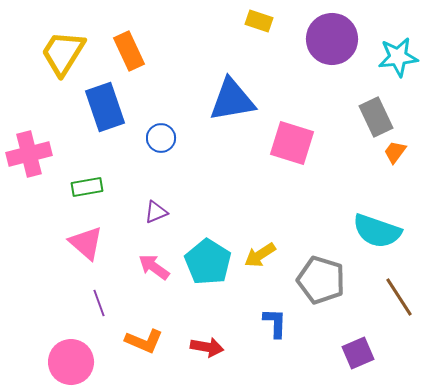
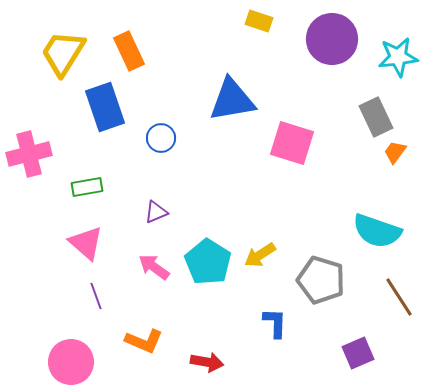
purple line: moved 3 px left, 7 px up
red arrow: moved 15 px down
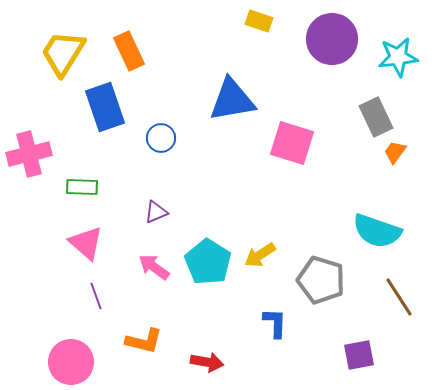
green rectangle: moved 5 px left; rotated 12 degrees clockwise
orange L-shape: rotated 9 degrees counterclockwise
purple square: moved 1 px right, 2 px down; rotated 12 degrees clockwise
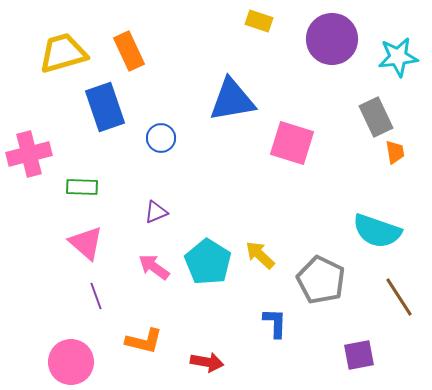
yellow trapezoid: rotated 42 degrees clockwise
orange trapezoid: rotated 135 degrees clockwise
yellow arrow: rotated 76 degrees clockwise
gray pentagon: rotated 9 degrees clockwise
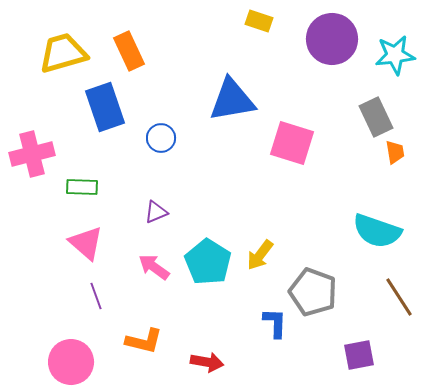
cyan star: moved 3 px left, 2 px up
pink cross: moved 3 px right
yellow arrow: rotated 96 degrees counterclockwise
gray pentagon: moved 8 px left, 12 px down; rotated 6 degrees counterclockwise
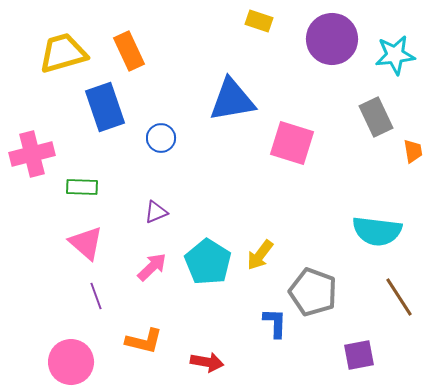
orange trapezoid: moved 18 px right, 1 px up
cyan semicircle: rotated 12 degrees counterclockwise
pink arrow: moved 2 px left; rotated 100 degrees clockwise
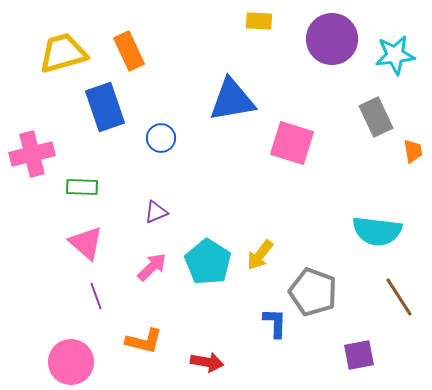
yellow rectangle: rotated 16 degrees counterclockwise
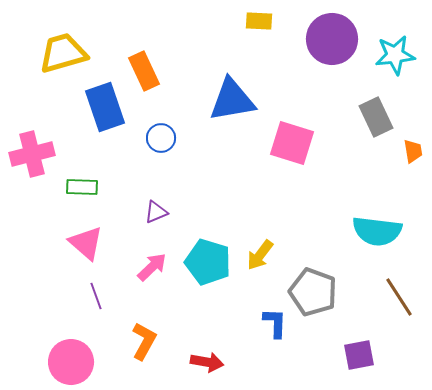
orange rectangle: moved 15 px right, 20 px down
cyan pentagon: rotated 15 degrees counterclockwise
orange L-shape: rotated 75 degrees counterclockwise
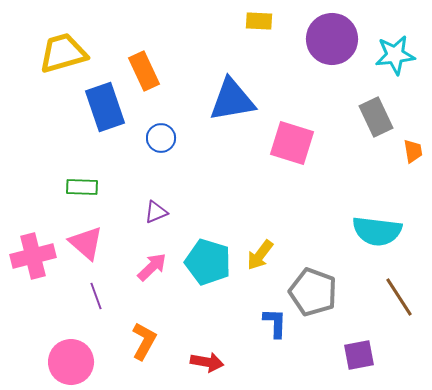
pink cross: moved 1 px right, 102 px down
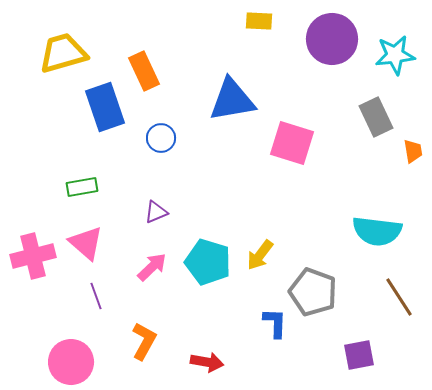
green rectangle: rotated 12 degrees counterclockwise
